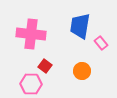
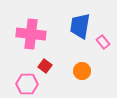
pink rectangle: moved 2 px right, 1 px up
pink hexagon: moved 4 px left
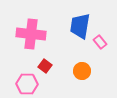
pink rectangle: moved 3 px left
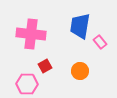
red square: rotated 24 degrees clockwise
orange circle: moved 2 px left
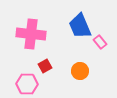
blue trapezoid: rotated 32 degrees counterclockwise
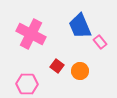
pink cross: rotated 20 degrees clockwise
red square: moved 12 px right; rotated 24 degrees counterclockwise
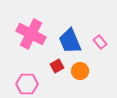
blue trapezoid: moved 10 px left, 15 px down
red square: rotated 24 degrees clockwise
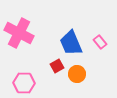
pink cross: moved 12 px left, 1 px up
blue trapezoid: moved 1 px right, 2 px down
orange circle: moved 3 px left, 3 px down
pink hexagon: moved 3 px left, 1 px up
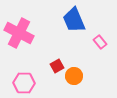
blue trapezoid: moved 3 px right, 23 px up
orange circle: moved 3 px left, 2 px down
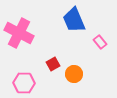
red square: moved 4 px left, 2 px up
orange circle: moved 2 px up
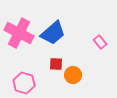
blue trapezoid: moved 21 px left, 13 px down; rotated 108 degrees counterclockwise
red square: moved 3 px right; rotated 32 degrees clockwise
orange circle: moved 1 px left, 1 px down
pink hexagon: rotated 15 degrees clockwise
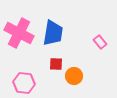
blue trapezoid: rotated 40 degrees counterclockwise
orange circle: moved 1 px right, 1 px down
pink hexagon: rotated 10 degrees counterclockwise
